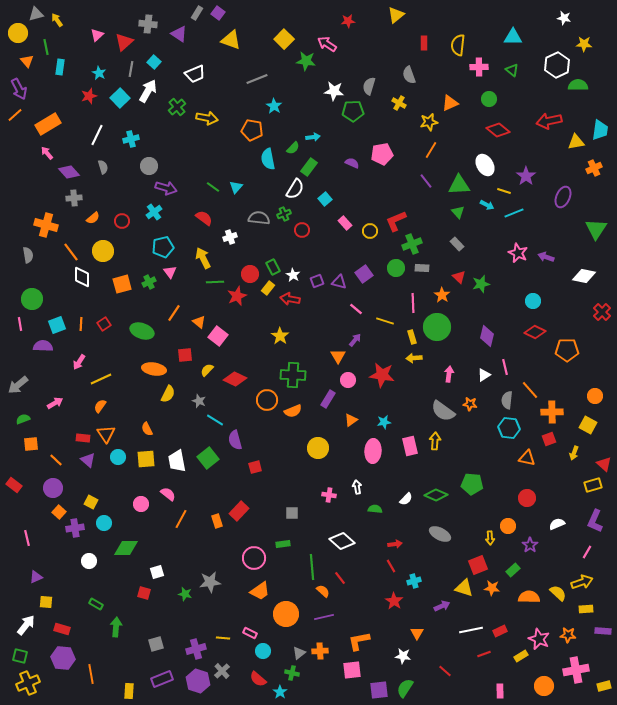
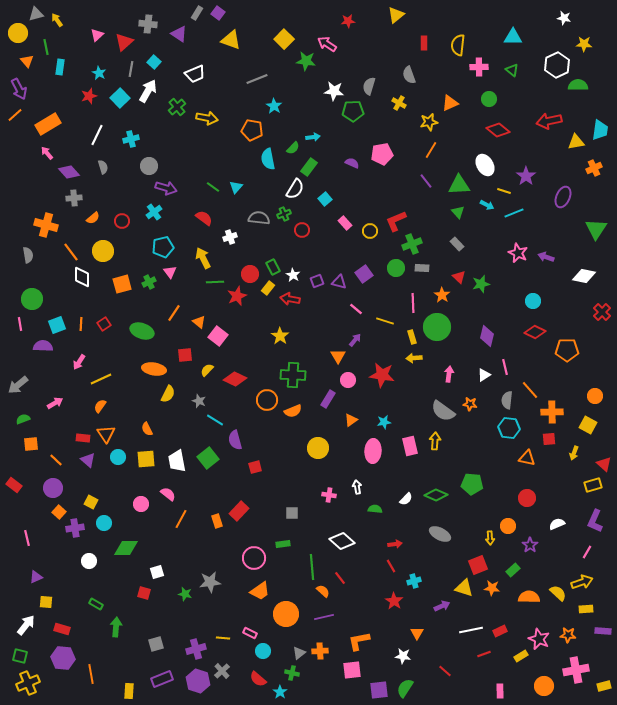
red square at (549, 439): rotated 16 degrees clockwise
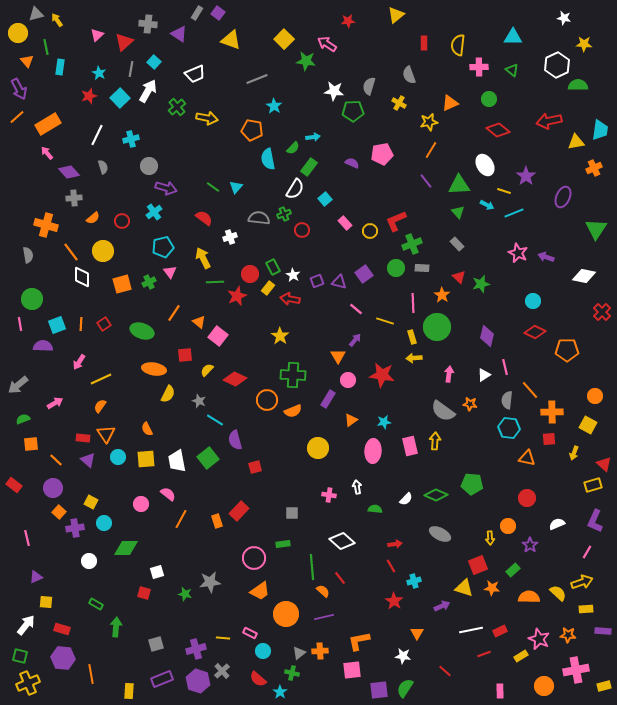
orange line at (15, 115): moved 2 px right, 2 px down
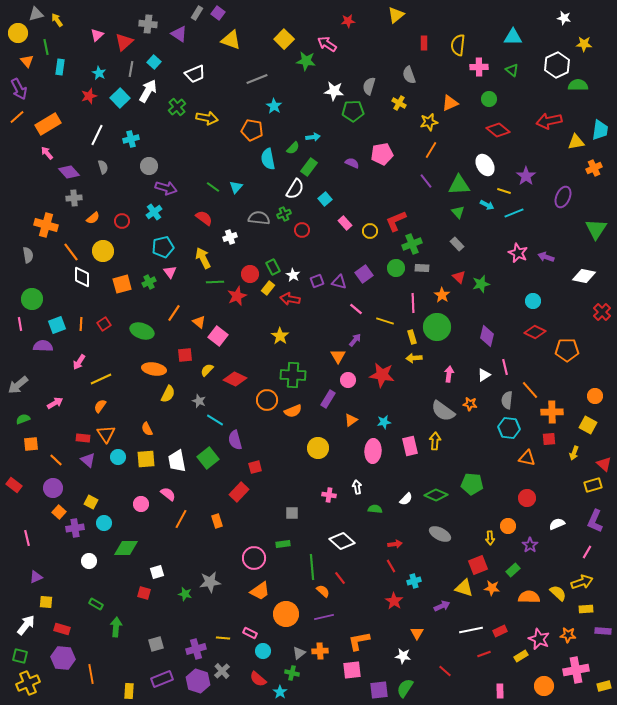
red rectangle at (239, 511): moved 19 px up
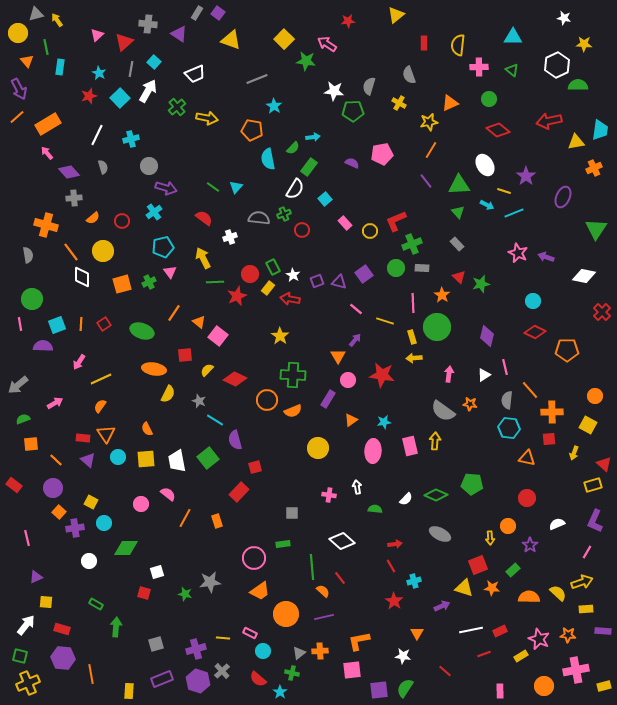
orange line at (181, 519): moved 4 px right, 1 px up
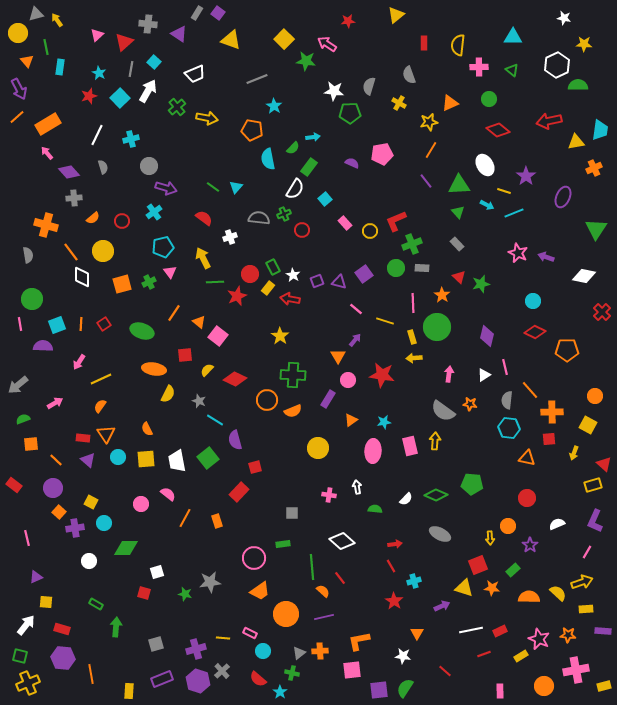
green pentagon at (353, 111): moved 3 px left, 2 px down
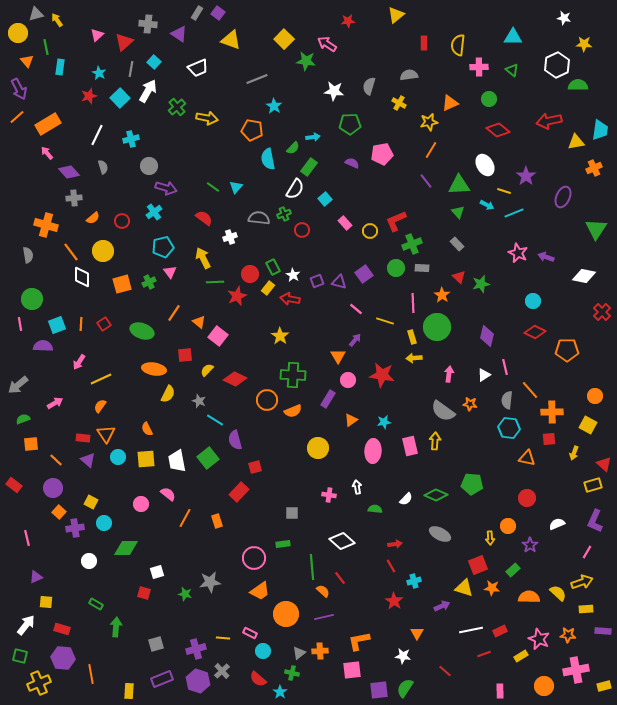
white trapezoid at (195, 74): moved 3 px right, 6 px up
gray semicircle at (409, 75): rotated 102 degrees clockwise
green pentagon at (350, 113): moved 11 px down
yellow cross at (28, 683): moved 11 px right
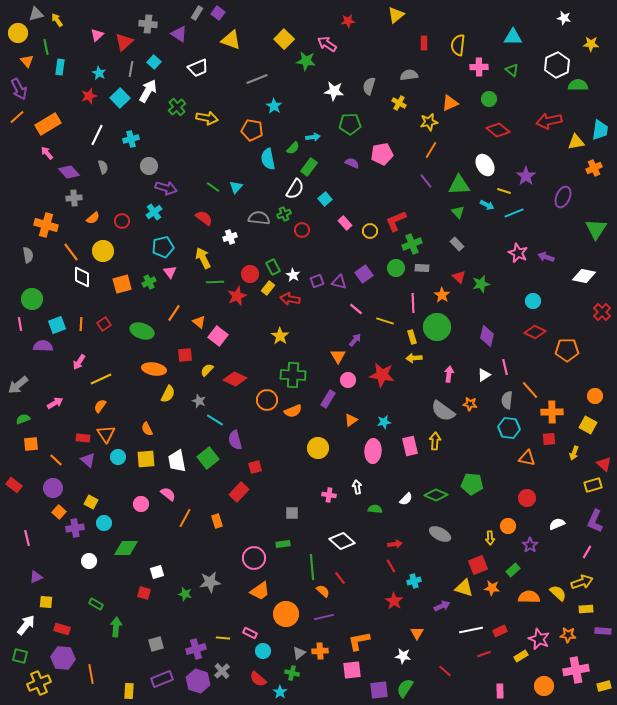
yellow star at (584, 44): moved 7 px right
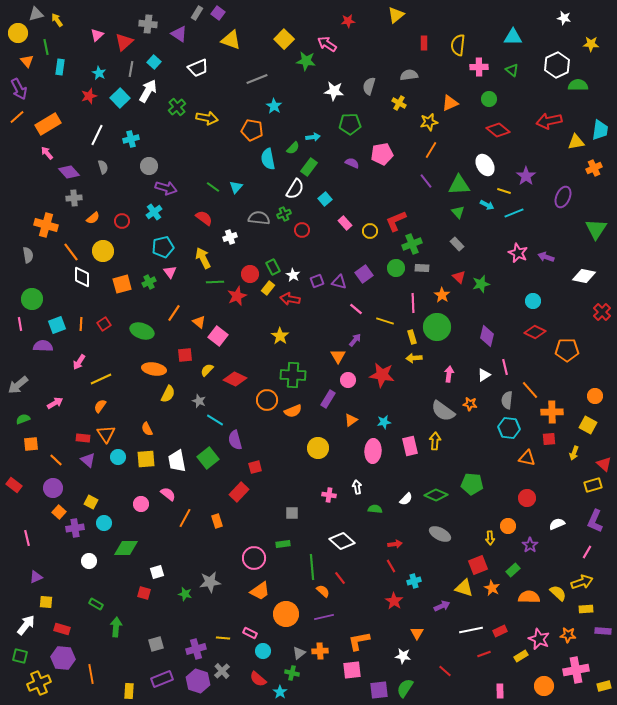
orange star at (492, 588): rotated 21 degrees clockwise
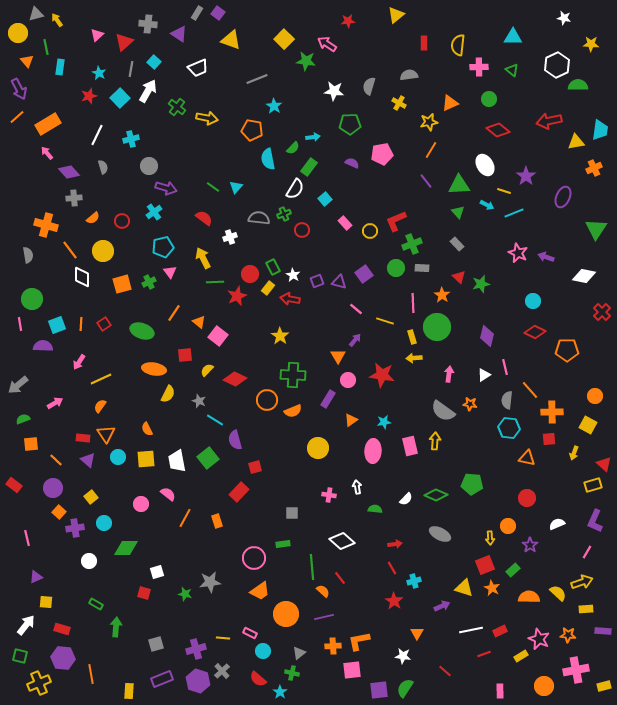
green cross at (177, 107): rotated 12 degrees counterclockwise
orange line at (71, 252): moved 1 px left, 2 px up
yellow square at (91, 502): moved 5 px up; rotated 24 degrees clockwise
red square at (478, 565): moved 7 px right
red line at (391, 566): moved 1 px right, 2 px down
orange cross at (320, 651): moved 13 px right, 5 px up
